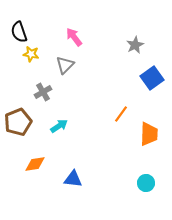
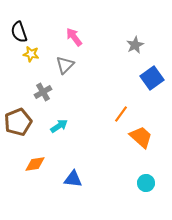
orange trapezoid: moved 8 px left, 3 px down; rotated 50 degrees counterclockwise
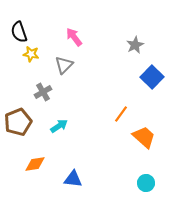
gray triangle: moved 1 px left
blue square: moved 1 px up; rotated 10 degrees counterclockwise
orange trapezoid: moved 3 px right
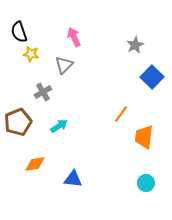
pink arrow: rotated 12 degrees clockwise
orange trapezoid: rotated 125 degrees counterclockwise
